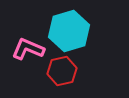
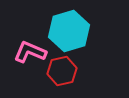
pink L-shape: moved 2 px right, 3 px down
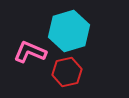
red hexagon: moved 5 px right, 1 px down
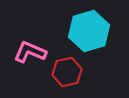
cyan hexagon: moved 20 px right
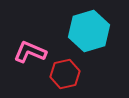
red hexagon: moved 2 px left, 2 px down
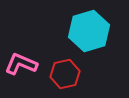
pink L-shape: moved 9 px left, 12 px down
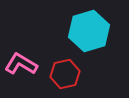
pink L-shape: rotated 8 degrees clockwise
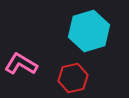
red hexagon: moved 8 px right, 4 px down
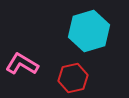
pink L-shape: moved 1 px right
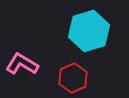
red hexagon: rotated 12 degrees counterclockwise
